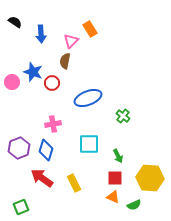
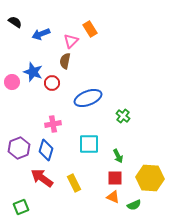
blue arrow: rotated 72 degrees clockwise
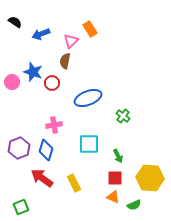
pink cross: moved 1 px right, 1 px down
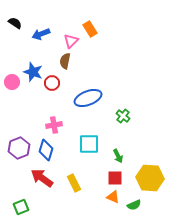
black semicircle: moved 1 px down
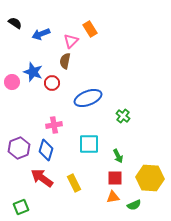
orange triangle: rotated 32 degrees counterclockwise
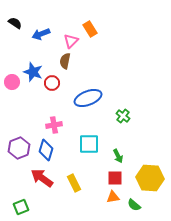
green semicircle: rotated 64 degrees clockwise
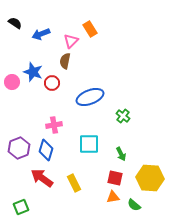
blue ellipse: moved 2 px right, 1 px up
green arrow: moved 3 px right, 2 px up
red square: rotated 14 degrees clockwise
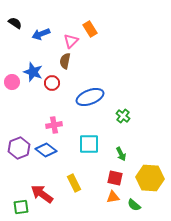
blue diamond: rotated 70 degrees counterclockwise
red arrow: moved 16 px down
green square: rotated 14 degrees clockwise
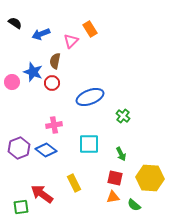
brown semicircle: moved 10 px left
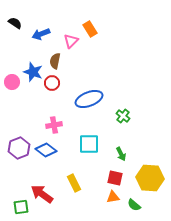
blue ellipse: moved 1 px left, 2 px down
